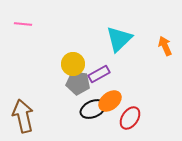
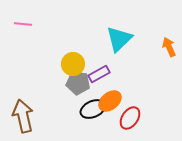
orange arrow: moved 4 px right, 1 px down
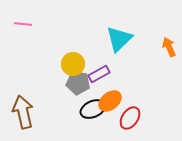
brown arrow: moved 4 px up
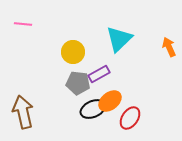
yellow circle: moved 12 px up
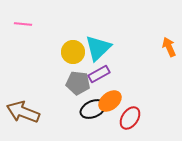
cyan triangle: moved 21 px left, 9 px down
brown arrow: rotated 56 degrees counterclockwise
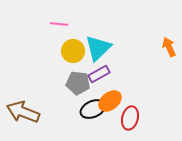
pink line: moved 36 px right
yellow circle: moved 1 px up
red ellipse: rotated 20 degrees counterclockwise
